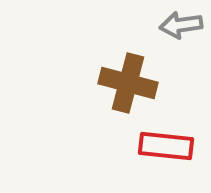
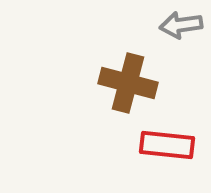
red rectangle: moved 1 px right, 1 px up
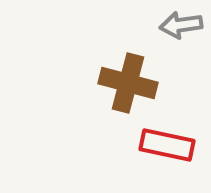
red rectangle: rotated 6 degrees clockwise
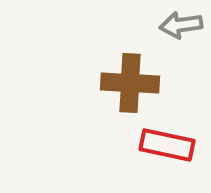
brown cross: moved 2 px right; rotated 12 degrees counterclockwise
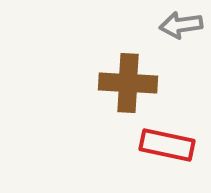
brown cross: moved 2 px left
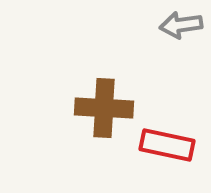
brown cross: moved 24 px left, 25 px down
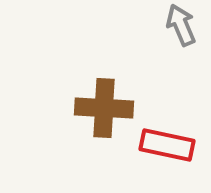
gray arrow: rotated 75 degrees clockwise
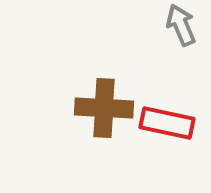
red rectangle: moved 22 px up
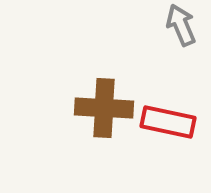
red rectangle: moved 1 px right, 1 px up
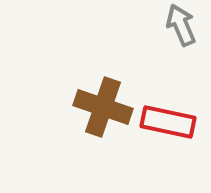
brown cross: moved 1 px left, 1 px up; rotated 16 degrees clockwise
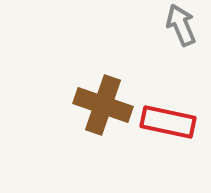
brown cross: moved 2 px up
